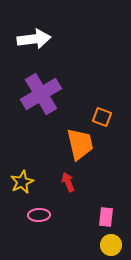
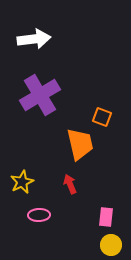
purple cross: moved 1 px left, 1 px down
red arrow: moved 2 px right, 2 px down
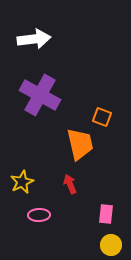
purple cross: rotated 30 degrees counterclockwise
pink rectangle: moved 3 px up
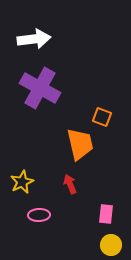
purple cross: moved 7 px up
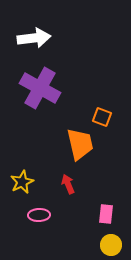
white arrow: moved 1 px up
red arrow: moved 2 px left
